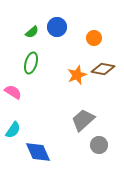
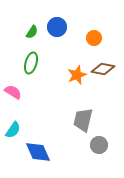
green semicircle: rotated 16 degrees counterclockwise
gray trapezoid: rotated 35 degrees counterclockwise
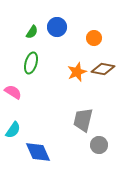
orange star: moved 3 px up
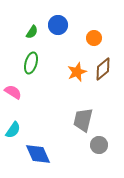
blue circle: moved 1 px right, 2 px up
brown diamond: rotated 50 degrees counterclockwise
blue diamond: moved 2 px down
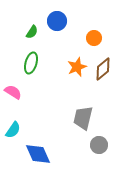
blue circle: moved 1 px left, 4 px up
orange star: moved 5 px up
gray trapezoid: moved 2 px up
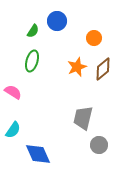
green semicircle: moved 1 px right, 1 px up
green ellipse: moved 1 px right, 2 px up
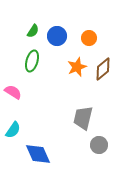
blue circle: moved 15 px down
orange circle: moved 5 px left
